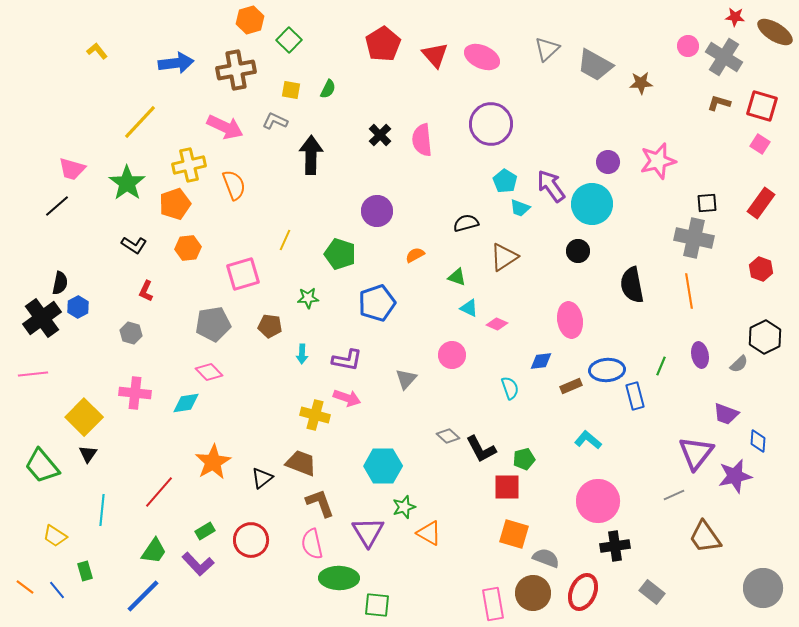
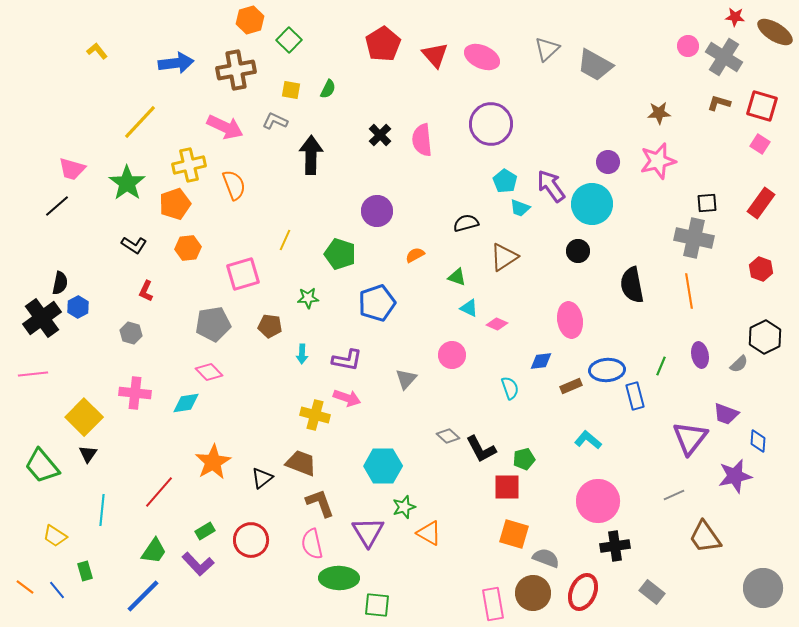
brown star at (641, 83): moved 18 px right, 30 px down
purple triangle at (696, 453): moved 6 px left, 15 px up
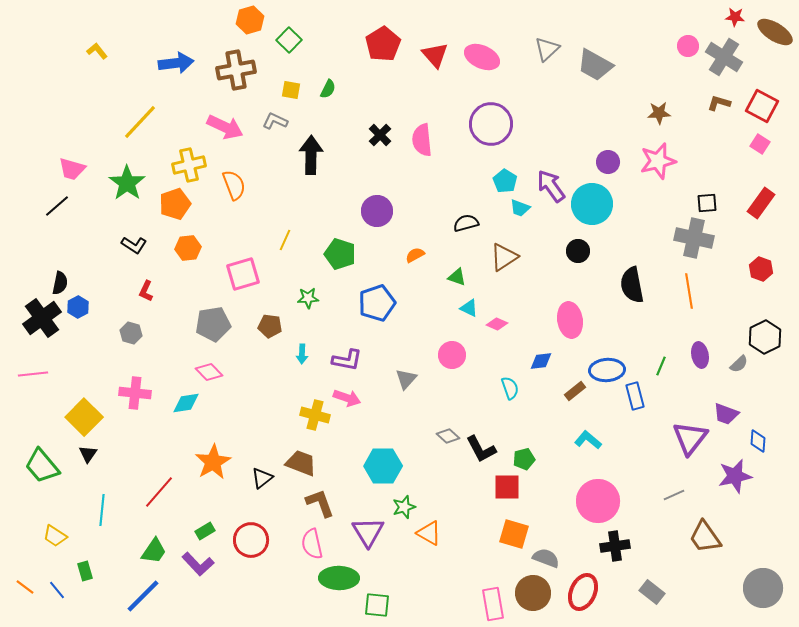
red square at (762, 106): rotated 12 degrees clockwise
brown rectangle at (571, 386): moved 4 px right, 5 px down; rotated 15 degrees counterclockwise
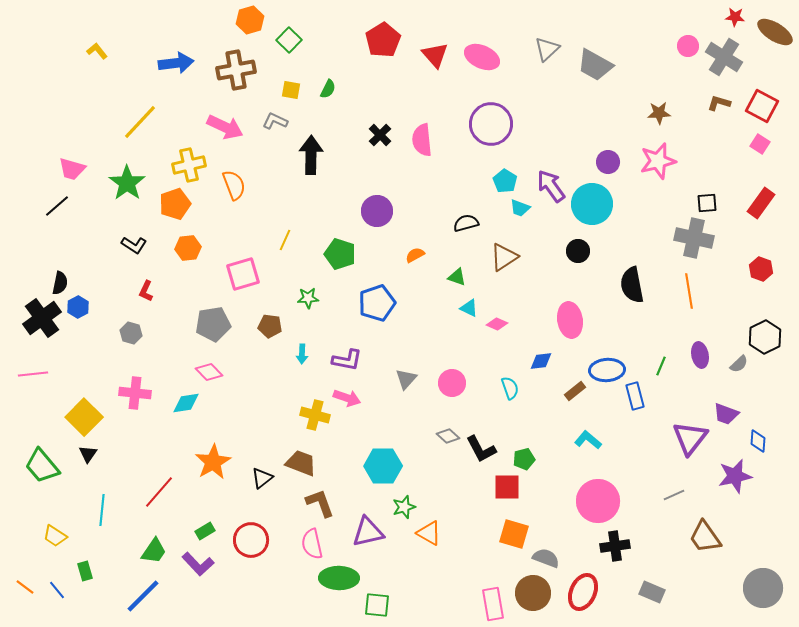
red pentagon at (383, 44): moved 4 px up
pink circle at (452, 355): moved 28 px down
purple triangle at (368, 532): rotated 48 degrees clockwise
gray rectangle at (652, 592): rotated 15 degrees counterclockwise
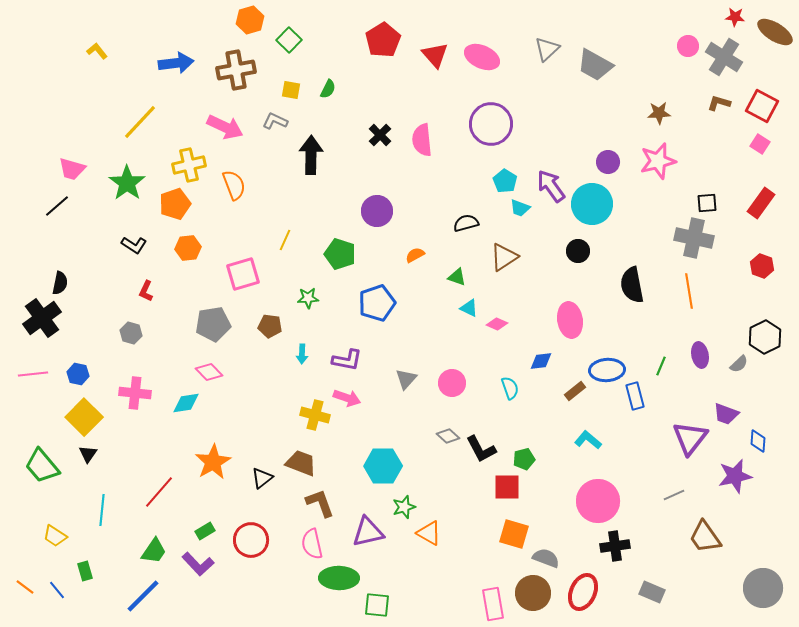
red hexagon at (761, 269): moved 1 px right, 3 px up
blue hexagon at (78, 307): moved 67 px down; rotated 20 degrees counterclockwise
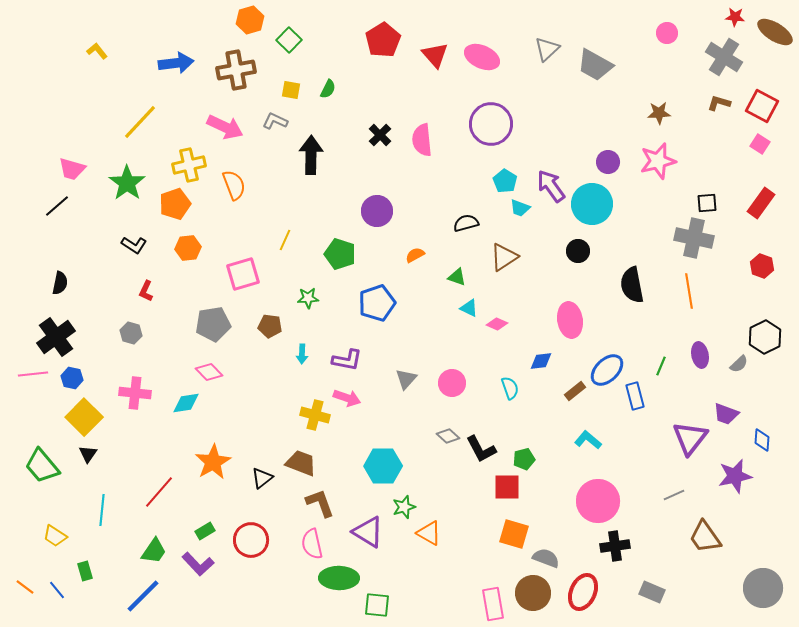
pink circle at (688, 46): moved 21 px left, 13 px up
black cross at (42, 318): moved 14 px right, 19 px down
blue ellipse at (607, 370): rotated 40 degrees counterclockwise
blue hexagon at (78, 374): moved 6 px left, 4 px down
blue diamond at (758, 441): moved 4 px right, 1 px up
purple triangle at (368, 532): rotated 44 degrees clockwise
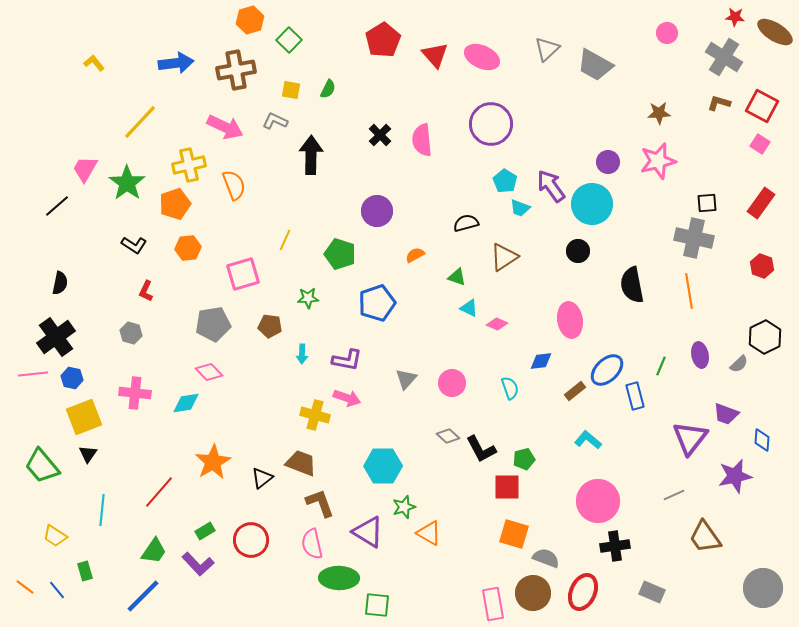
yellow L-shape at (97, 51): moved 3 px left, 12 px down
pink trapezoid at (72, 169): moved 13 px right; rotated 104 degrees clockwise
yellow square at (84, 417): rotated 24 degrees clockwise
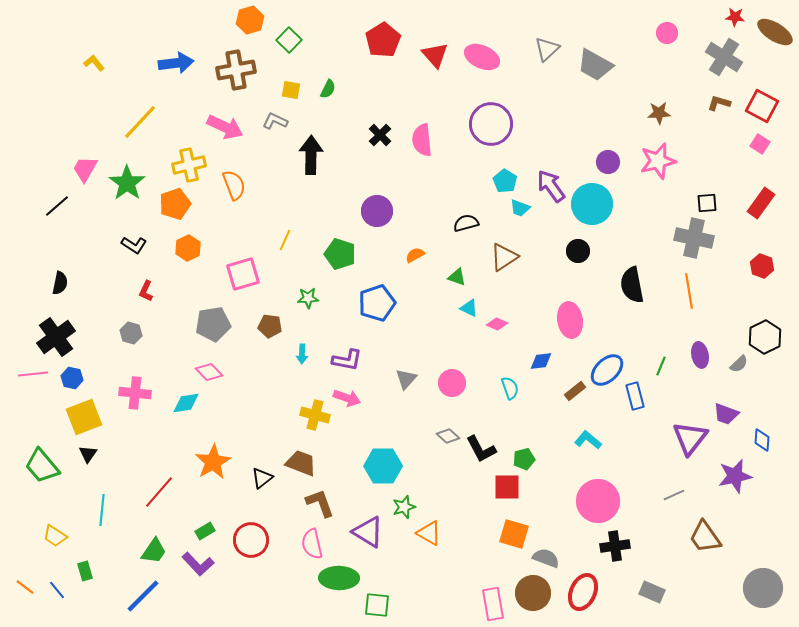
orange hexagon at (188, 248): rotated 20 degrees counterclockwise
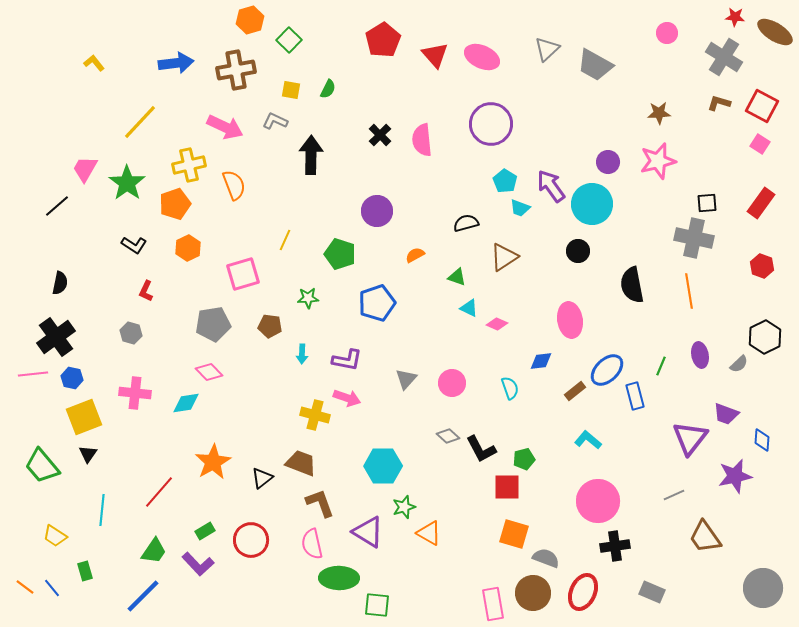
blue line at (57, 590): moved 5 px left, 2 px up
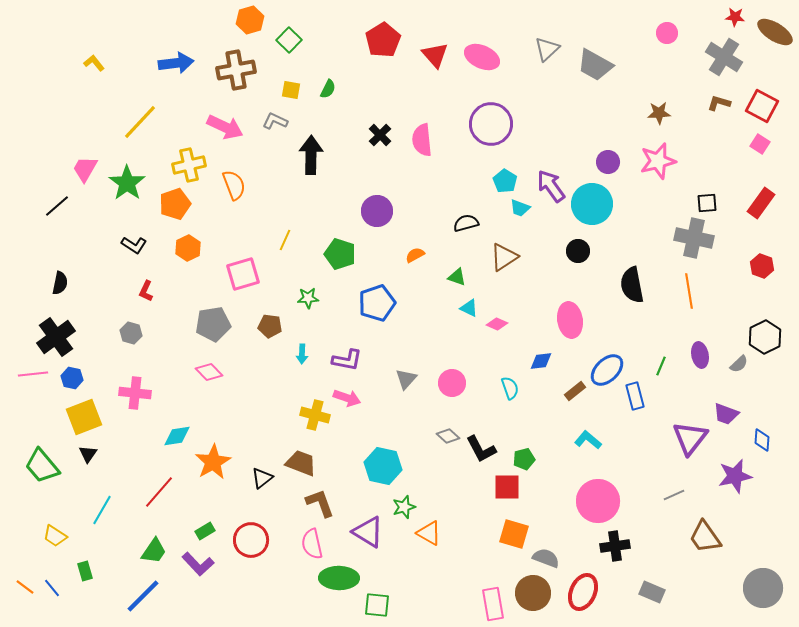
cyan diamond at (186, 403): moved 9 px left, 33 px down
cyan hexagon at (383, 466): rotated 12 degrees clockwise
cyan line at (102, 510): rotated 24 degrees clockwise
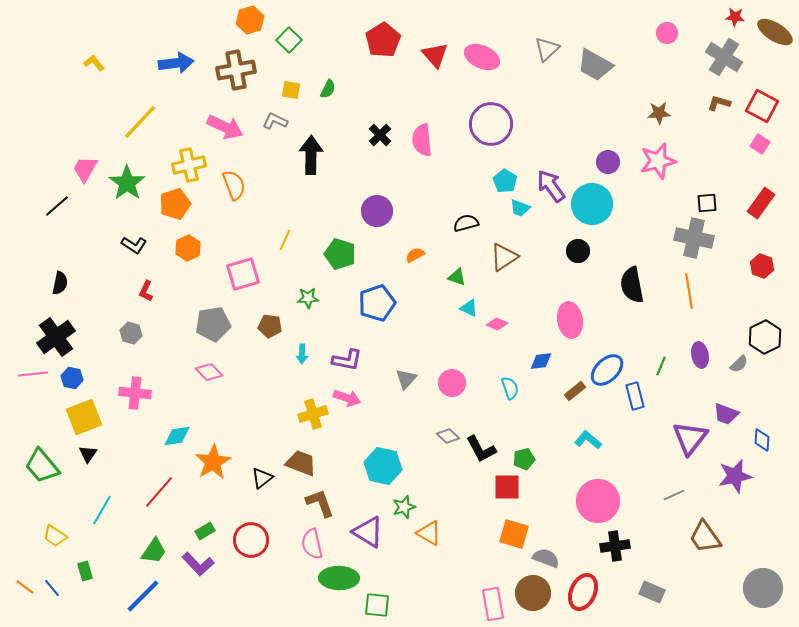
yellow cross at (315, 415): moved 2 px left, 1 px up; rotated 32 degrees counterclockwise
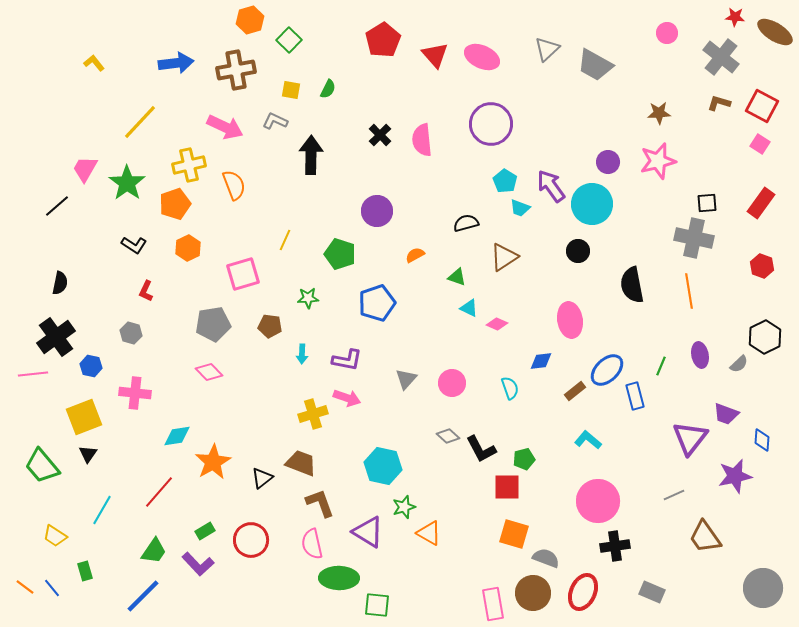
gray cross at (724, 57): moved 3 px left; rotated 6 degrees clockwise
blue hexagon at (72, 378): moved 19 px right, 12 px up
